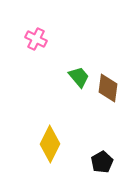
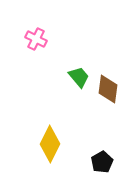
brown diamond: moved 1 px down
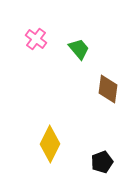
pink cross: rotated 10 degrees clockwise
green trapezoid: moved 28 px up
black pentagon: rotated 10 degrees clockwise
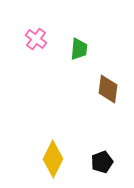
green trapezoid: rotated 45 degrees clockwise
yellow diamond: moved 3 px right, 15 px down
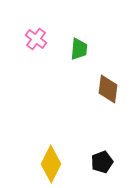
yellow diamond: moved 2 px left, 5 px down
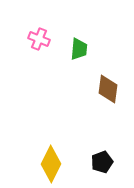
pink cross: moved 3 px right; rotated 15 degrees counterclockwise
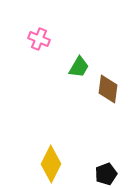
green trapezoid: moved 18 px down; rotated 25 degrees clockwise
black pentagon: moved 4 px right, 12 px down
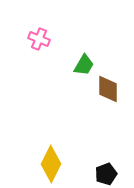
green trapezoid: moved 5 px right, 2 px up
brown diamond: rotated 8 degrees counterclockwise
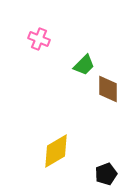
green trapezoid: rotated 15 degrees clockwise
yellow diamond: moved 5 px right, 13 px up; rotated 33 degrees clockwise
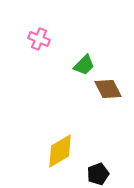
brown diamond: rotated 28 degrees counterclockwise
yellow diamond: moved 4 px right
black pentagon: moved 8 px left
